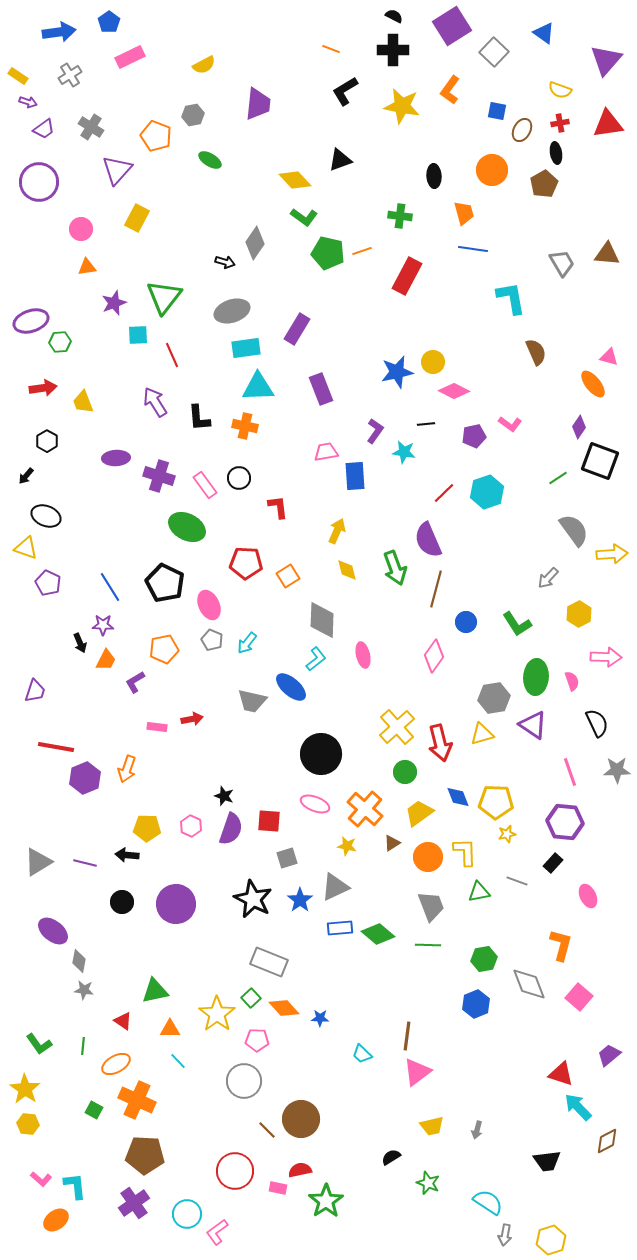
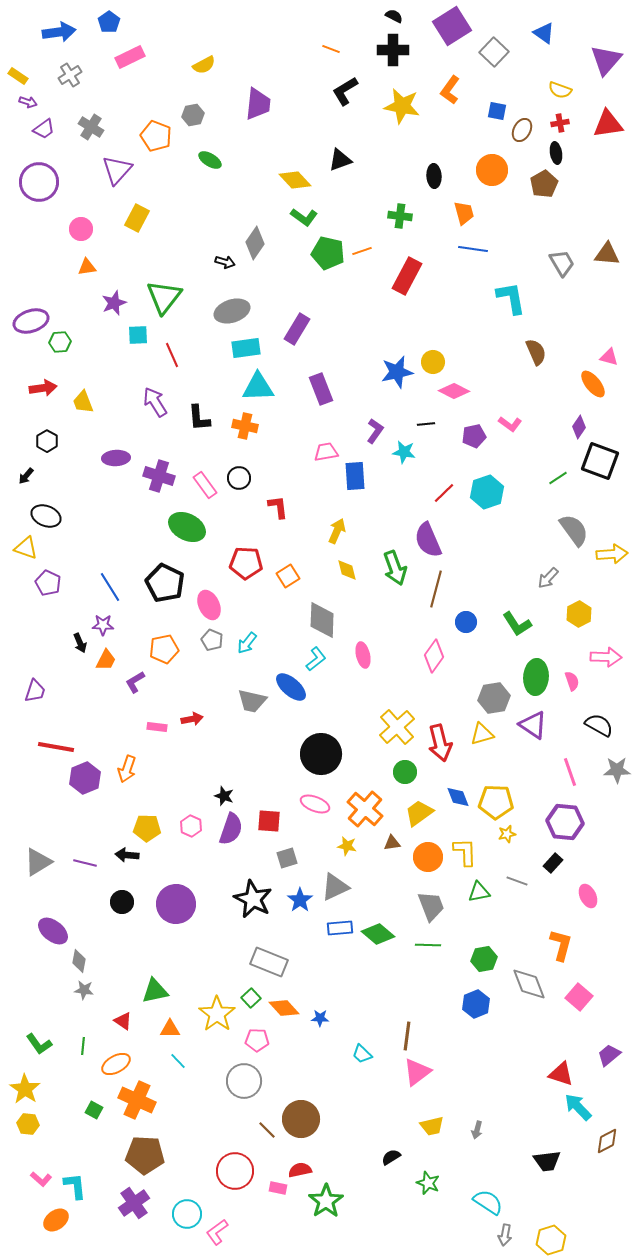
black semicircle at (597, 723): moved 2 px right, 2 px down; rotated 36 degrees counterclockwise
brown triangle at (392, 843): rotated 24 degrees clockwise
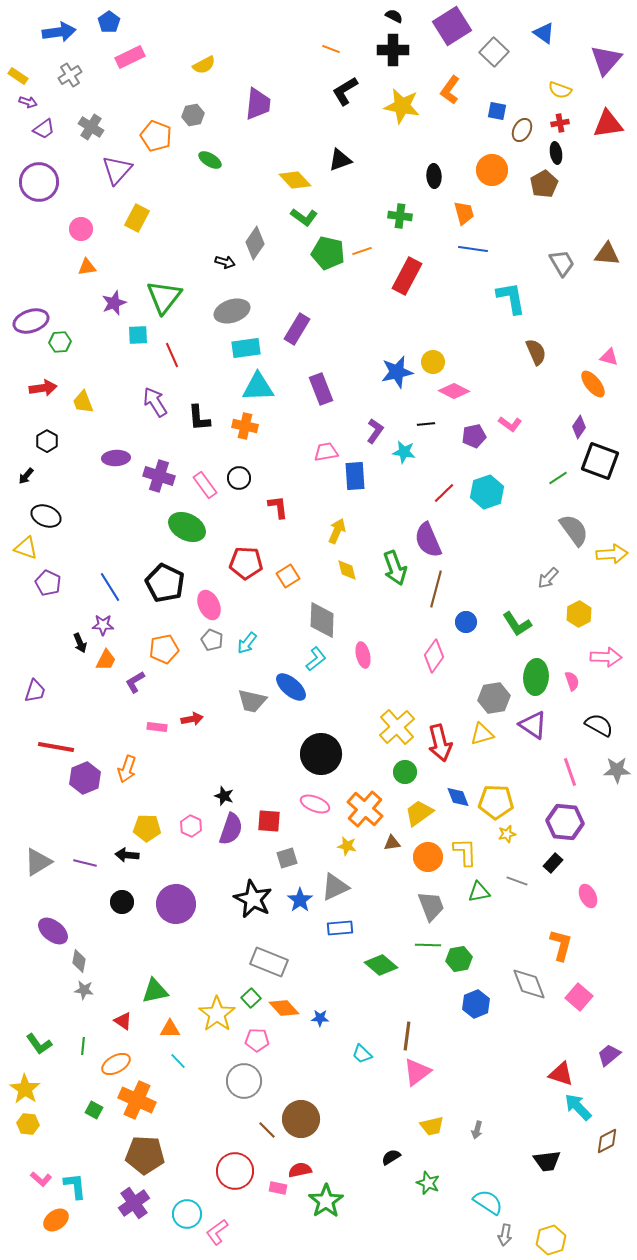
green diamond at (378, 934): moved 3 px right, 31 px down
green hexagon at (484, 959): moved 25 px left
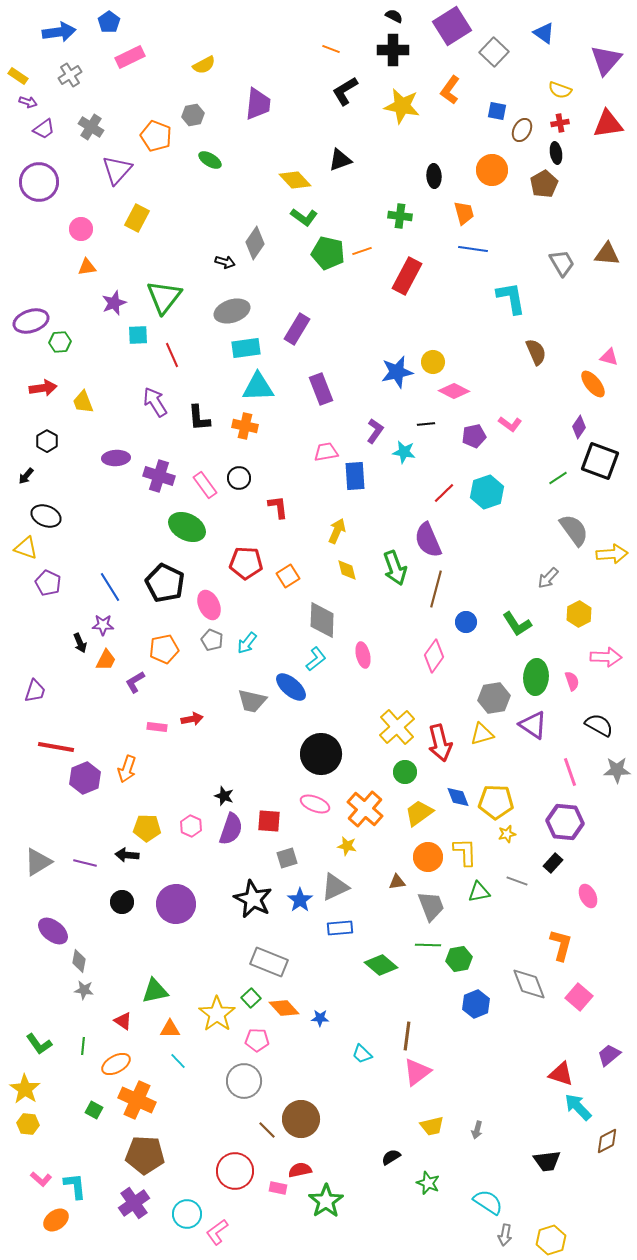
brown triangle at (392, 843): moved 5 px right, 39 px down
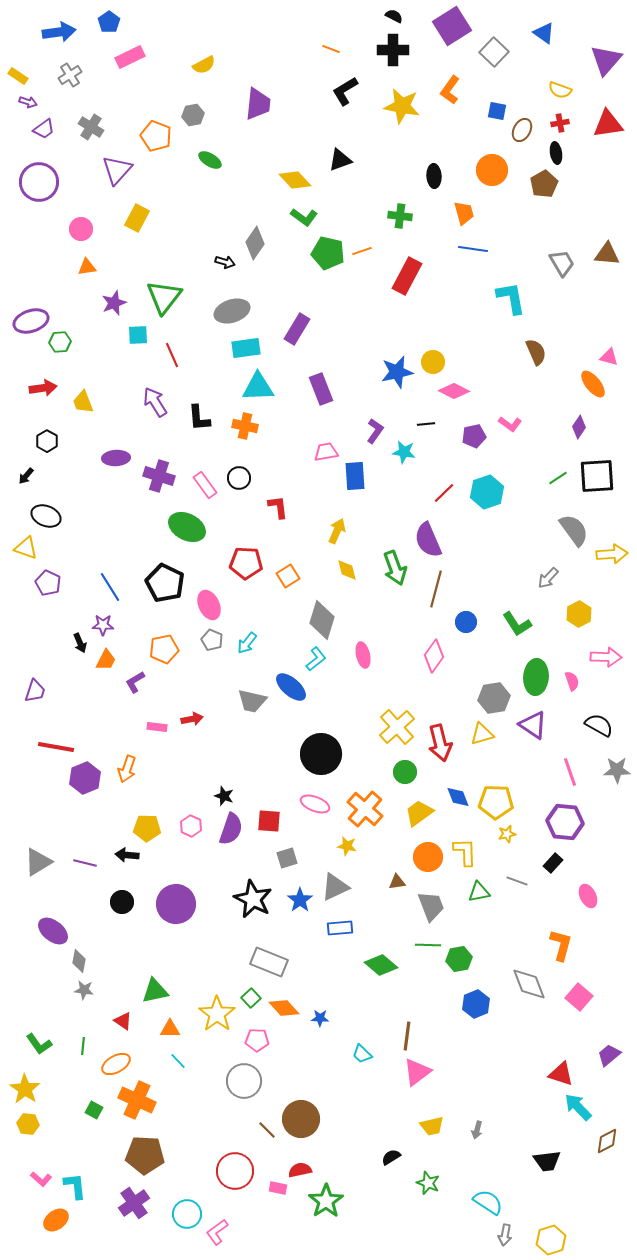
black square at (600, 461): moved 3 px left, 15 px down; rotated 24 degrees counterclockwise
gray diamond at (322, 620): rotated 15 degrees clockwise
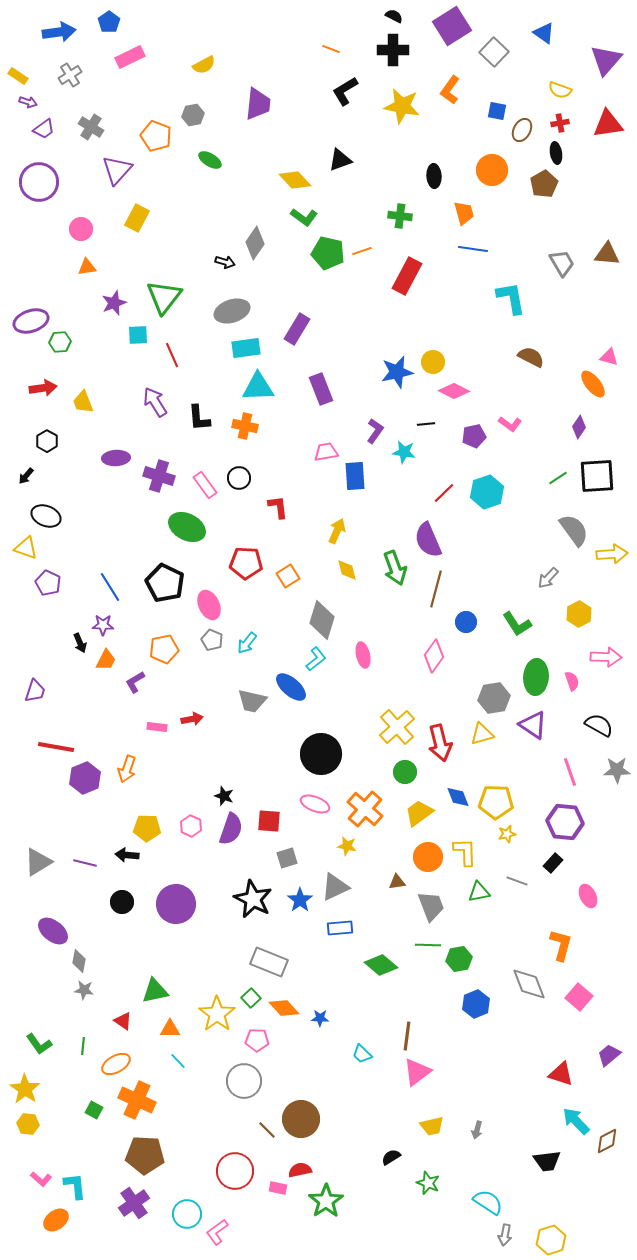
brown semicircle at (536, 352): moved 5 px left, 5 px down; rotated 40 degrees counterclockwise
cyan arrow at (578, 1107): moved 2 px left, 14 px down
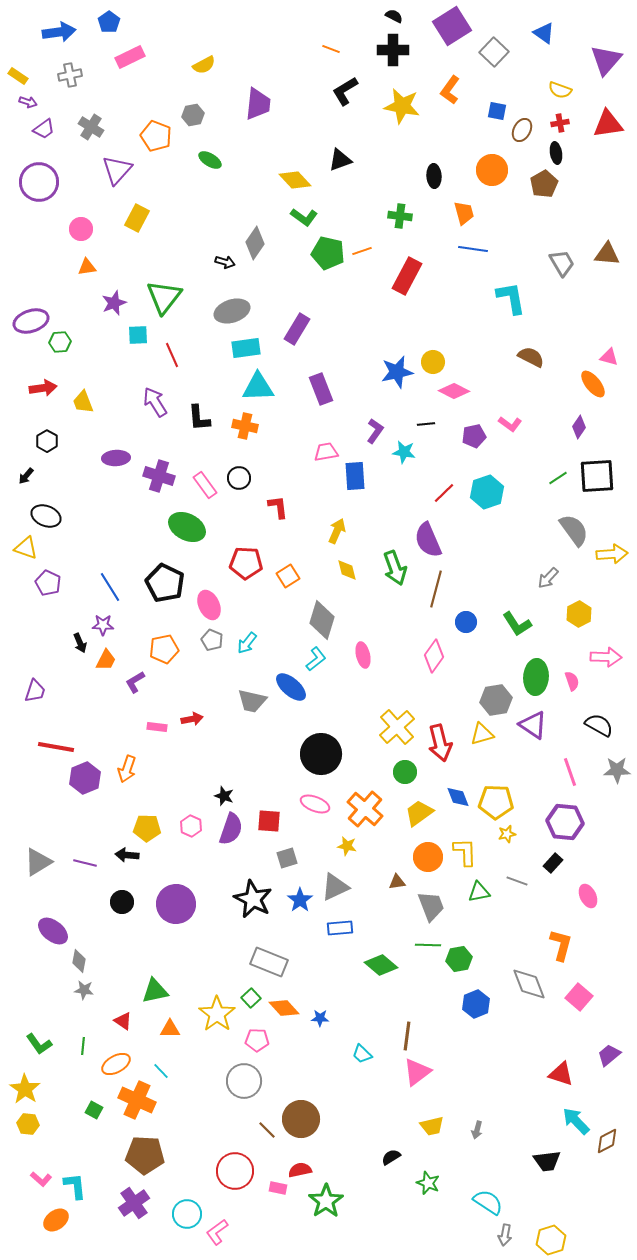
gray cross at (70, 75): rotated 20 degrees clockwise
gray hexagon at (494, 698): moved 2 px right, 2 px down
cyan line at (178, 1061): moved 17 px left, 10 px down
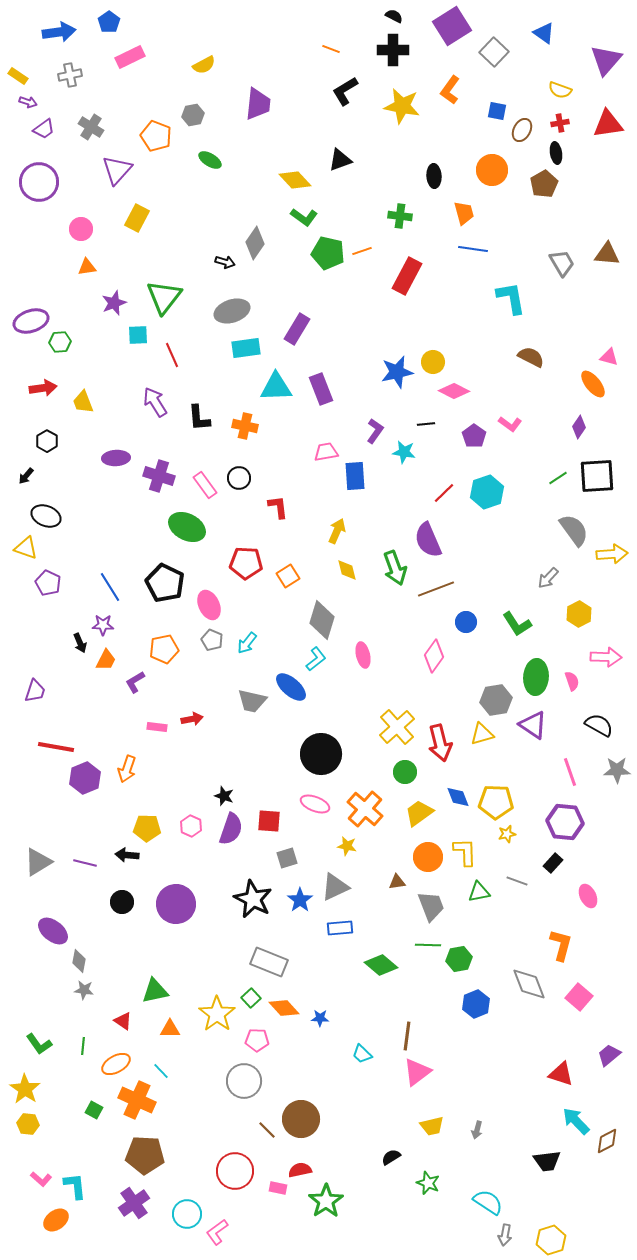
cyan triangle at (258, 387): moved 18 px right
purple pentagon at (474, 436): rotated 25 degrees counterclockwise
brown line at (436, 589): rotated 54 degrees clockwise
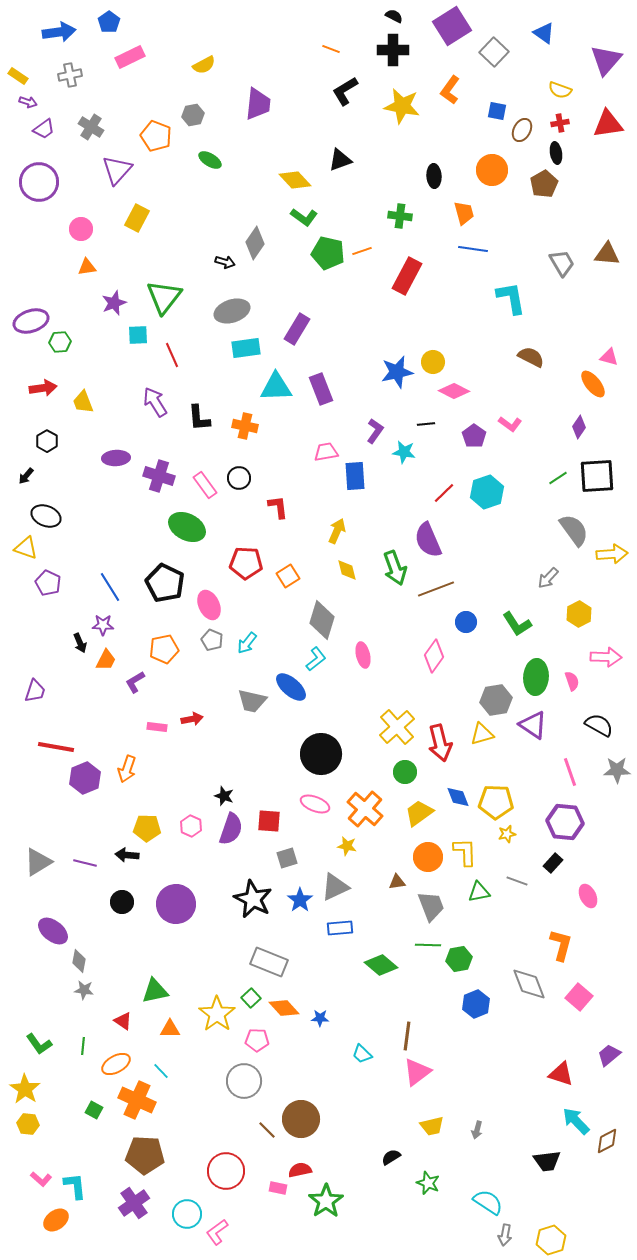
red circle at (235, 1171): moved 9 px left
